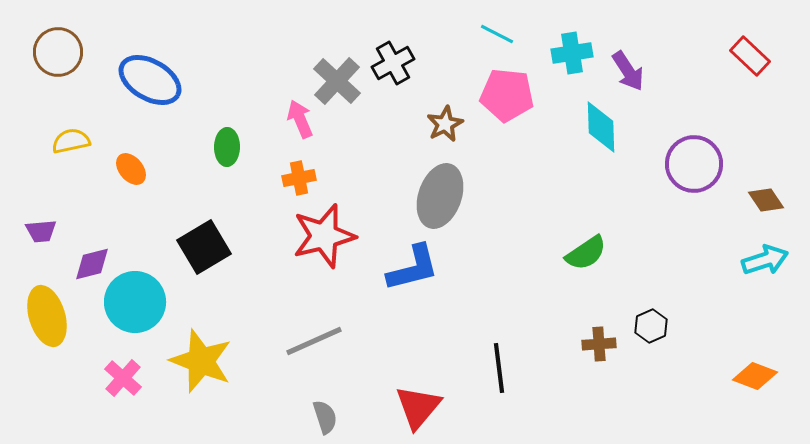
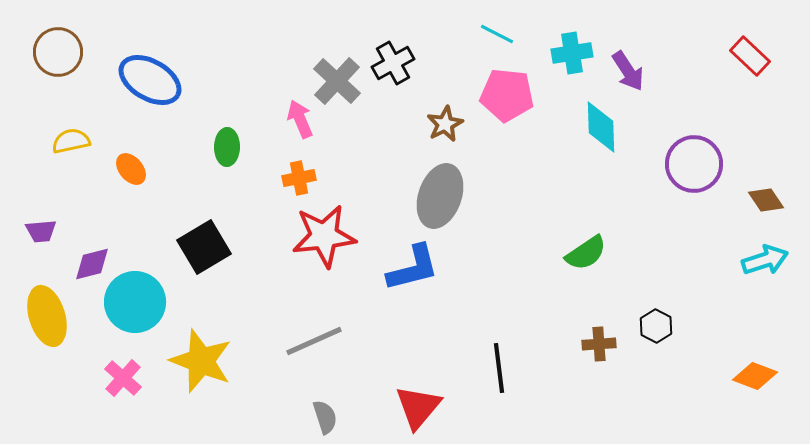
red star: rotated 8 degrees clockwise
black hexagon: moved 5 px right; rotated 8 degrees counterclockwise
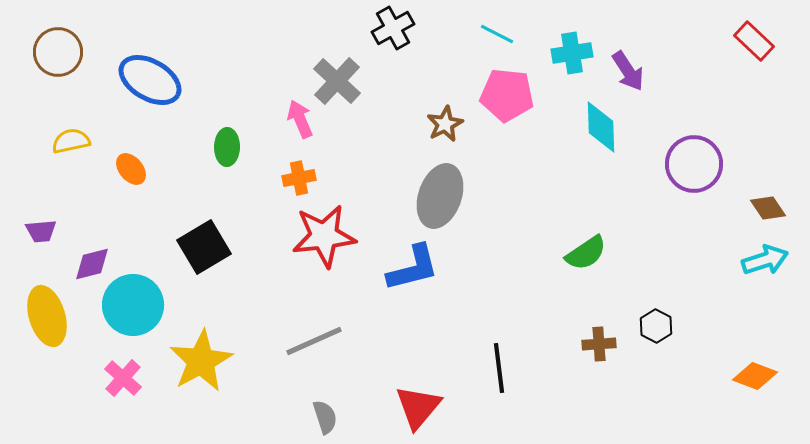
red rectangle: moved 4 px right, 15 px up
black cross: moved 35 px up
brown diamond: moved 2 px right, 8 px down
cyan circle: moved 2 px left, 3 px down
yellow star: rotated 22 degrees clockwise
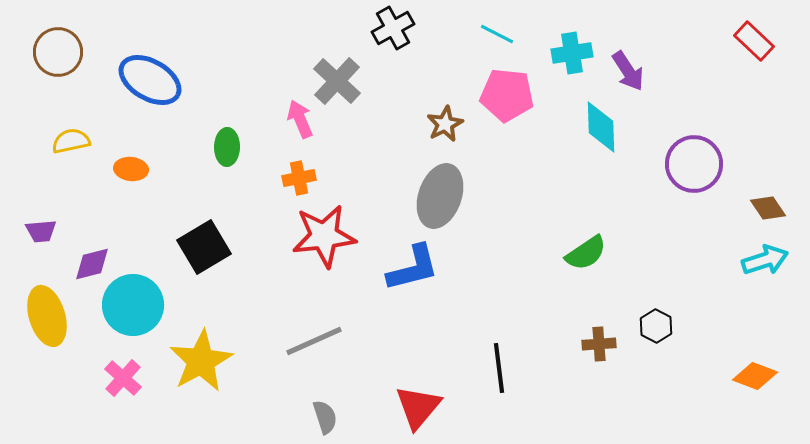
orange ellipse: rotated 44 degrees counterclockwise
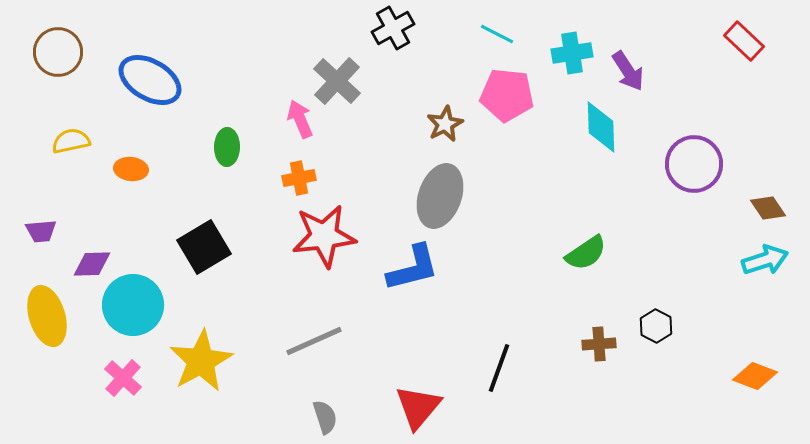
red rectangle: moved 10 px left
purple diamond: rotated 12 degrees clockwise
black line: rotated 27 degrees clockwise
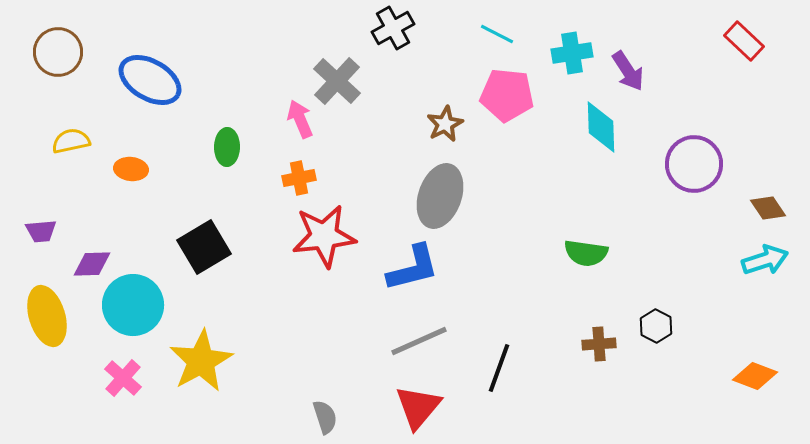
green semicircle: rotated 42 degrees clockwise
gray line: moved 105 px right
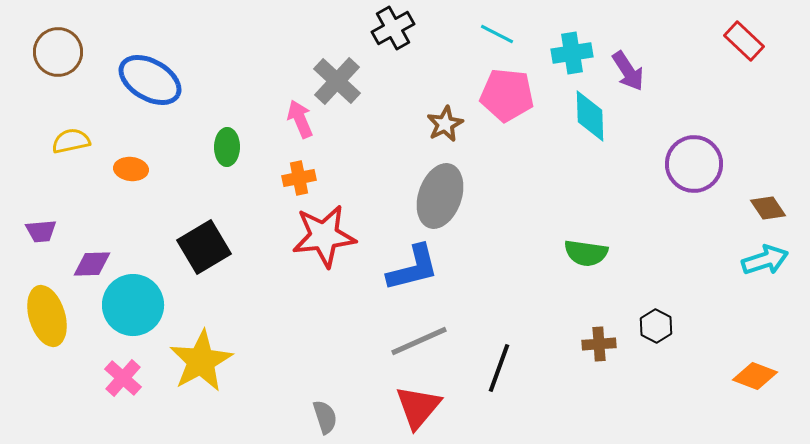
cyan diamond: moved 11 px left, 11 px up
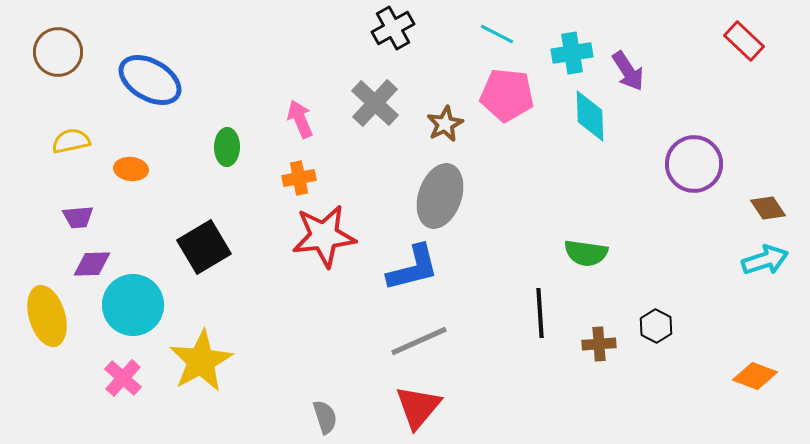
gray cross: moved 38 px right, 22 px down
purple trapezoid: moved 37 px right, 14 px up
black line: moved 41 px right, 55 px up; rotated 24 degrees counterclockwise
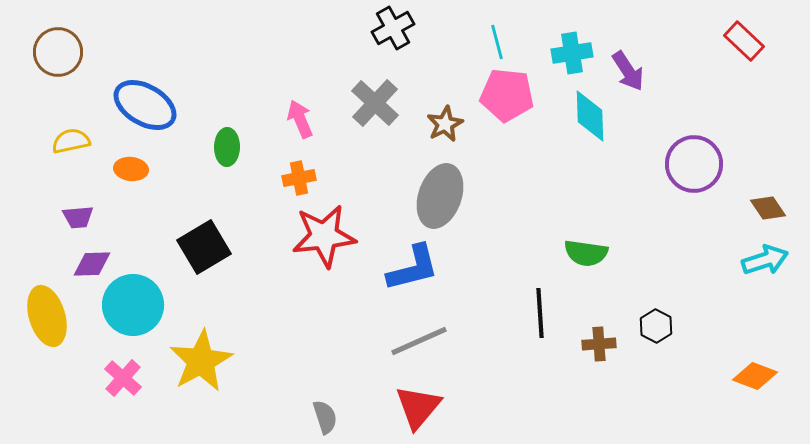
cyan line: moved 8 px down; rotated 48 degrees clockwise
blue ellipse: moved 5 px left, 25 px down
